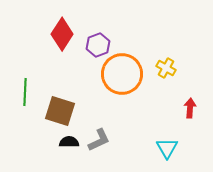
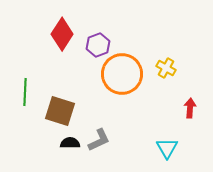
black semicircle: moved 1 px right, 1 px down
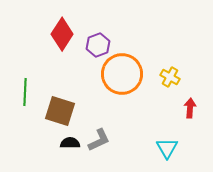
yellow cross: moved 4 px right, 9 px down
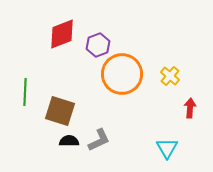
red diamond: rotated 36 degrees clockwise
yellow cross: moved 1 px up; rotated 12 degrees clockwise
black semicircle: moved 1 px left, 2 px up
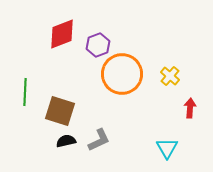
black semicircle: moved 3 px left; rotated 12 degrees counterclockwise
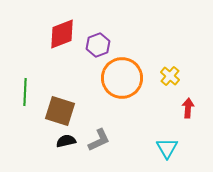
orange circle: moved 4 px down
red arrow: moved 2 px left
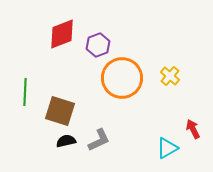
red arrow: moved 5 px right, 21 px down; rotated 30 degrees counterclockwise
cyan triangle: rotated 30 degrees clockwise
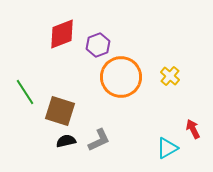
orange circle: moved 1 px left, 1 px up
green line: rotated 36 degrees counterclockwise
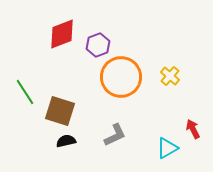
gray L-shape: moved 16 px right, 5 px up
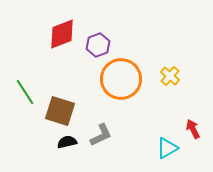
orange circle: moved 2 px down
gray L-shape: moved 14 px left
black semicircle: moved 1 px right, 1 px down
